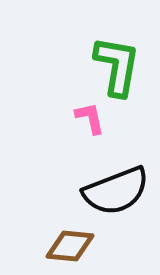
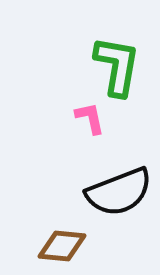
black semicircle: moved 3 px right, 1 px down
brown diamond: moved 8 px left
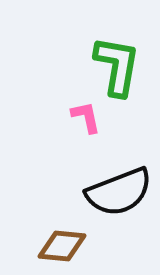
pink L-shape: moved 4 px left, 1 px up
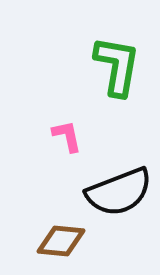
pink L-shape: moved 19 px left, 19 px down
brown diamond: moved 1 px left, 5 px up
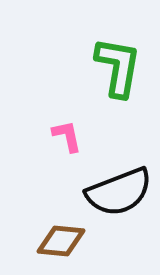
green L-shape: moved 1 px right, 1 px down
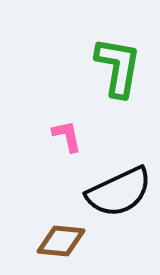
black semicircle: rotated 4 degrees counterclockwise
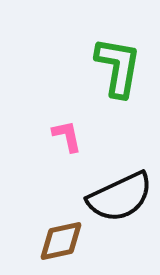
black semicircle: moved 1 px right, 5 px down
brown diamond: rotated 18 degrees counterclockwise
